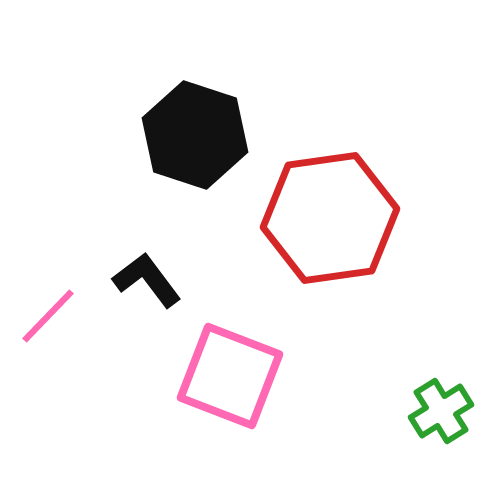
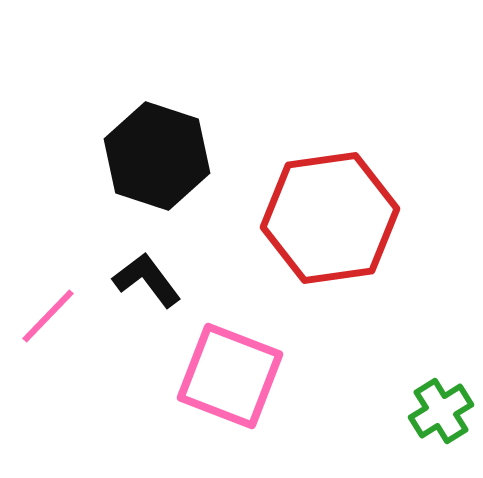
black hexagon: moved 38 px left, 21 px down
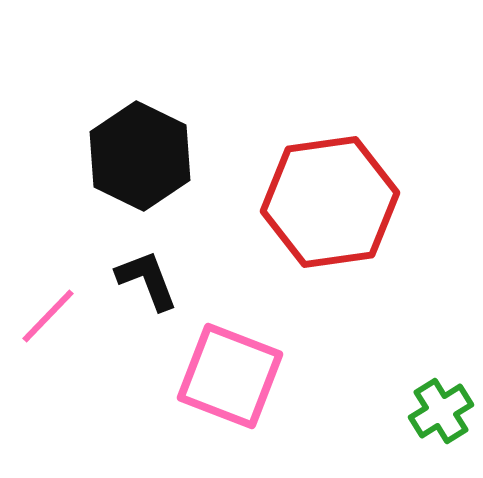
black hexagon: moved 17 px left; rotated 8 degrees clockwise
red hexagon: moved 16 px up
black L-shape: rotated 16 degrees clockwise
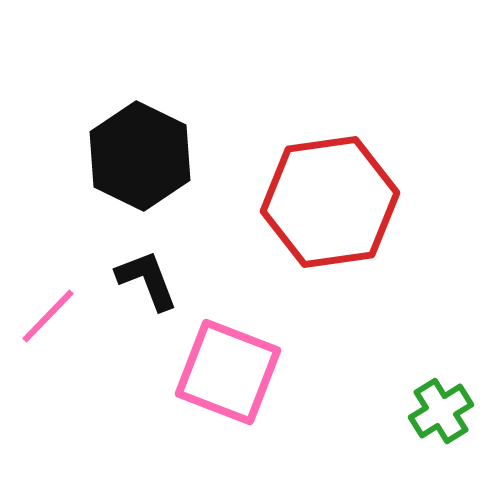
pink square: moved 2 px left, 4 px up
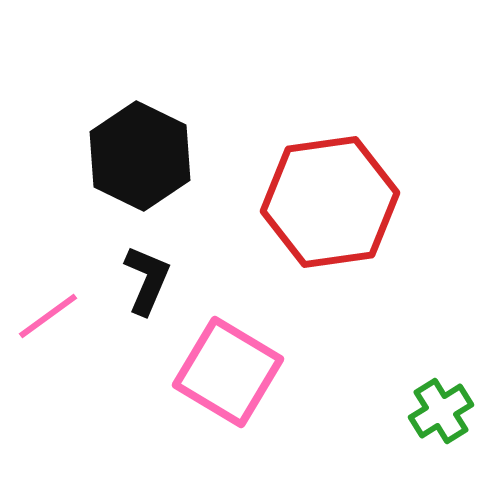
black L-shape: rotated 44 degrees clockwise
pink line: rotated 10 degrees clockwise
pink square: rotated 10 degrees clockwise
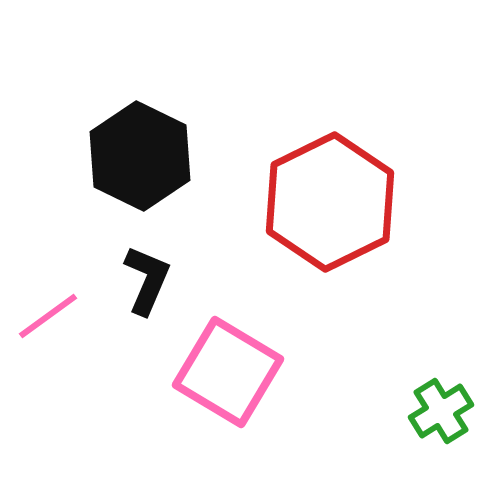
red hexagon: rotated 18 degrees counterclockwise
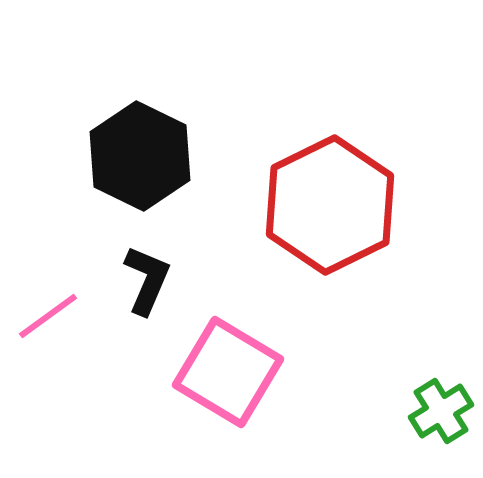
red hexagon: moved 3 px down
